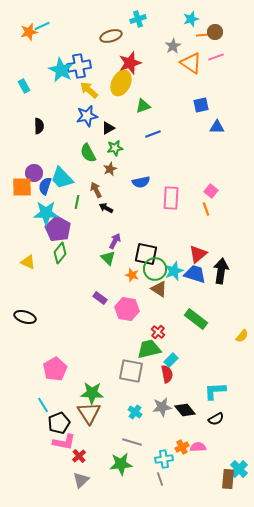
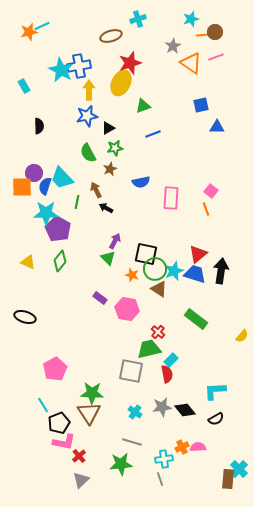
yellow arrow at (89, 90): rotated 48 degrees clockwise
green diamond at (60, 253): moved 8 px down
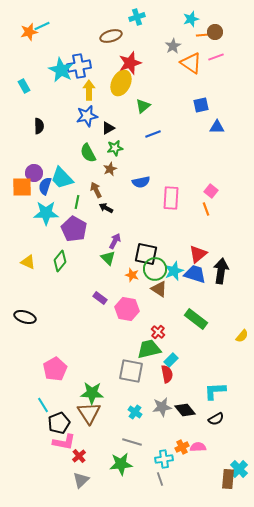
cyan cross at (138, 19): moved 1 px left, 2 px up
green triangle at (143, 106): rotated 21 degrees counterclockwise
purple pentagon at (58, 229): moved 16 px right
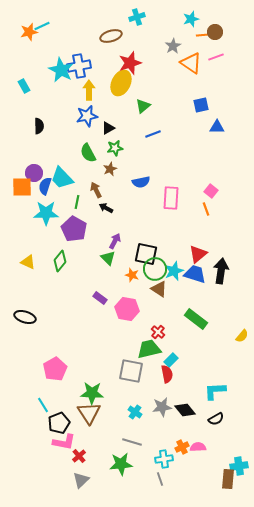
cyan cross at (239, 469): moved 3 px up; rotated 36 degrees clockwise
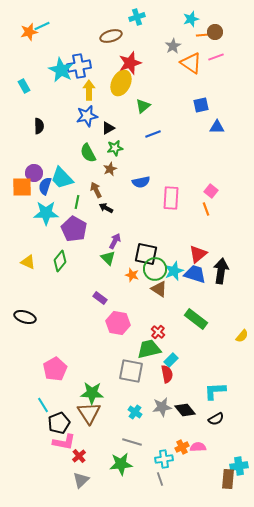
pink hexagon at (127, 309): moved 9 px left, 14 px down
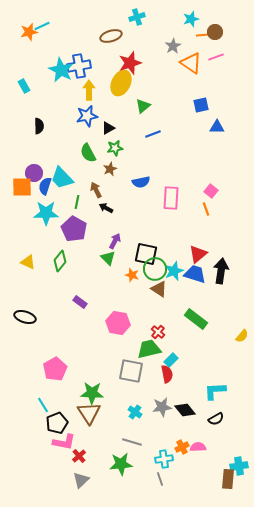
purple rectangle at (100, 298): moved 20 px left, 4 px down
black pentagon at (59, 423): moved 2 px left
